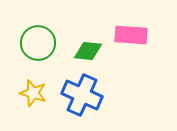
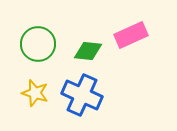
pink rectangle: rotated 28 degrees counterclockwise
green circle: moved 1 px down
yellow star: moved 2 px right
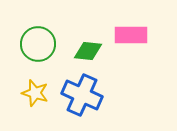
pink rectangle: rotated 24 degrees clockwise
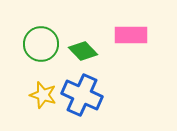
green circle: moved 3 px right
green diamond: moved 5 px left; rotated 40 degrees clockwise
yellow star: moved 8 px right, 2 px down
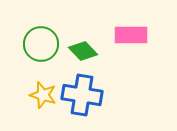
blue cross: rotated 15 degrees counterclockwise
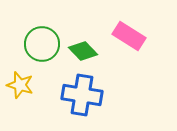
pink rectangle: moved 2 px left, 1 px down; rotated 32 degrees clockwise
green circle: moved 1 px right
yellow star: moved 23 px left, 10 px up
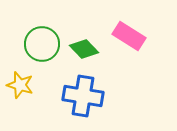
green diamond: moved 1 px right, 2 px up
blue cross: moved 1 px right, 1 px down
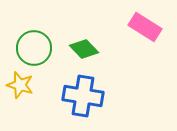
pink rectangle: moved 16 px right, 9 px up
green circle: moved 8 px left, 4 px down
